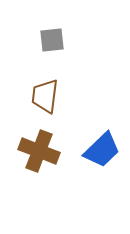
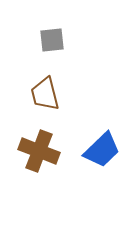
brown trapezoid: moved 2 px up; rotated 21 degrees counterclockwise
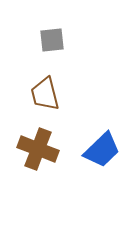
brown cross: moved 1 px left, 2 px up
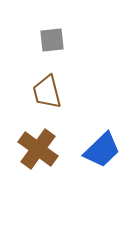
brown trapezoid: moved 2 px right, 2 px up
brown cross: rotated 15 degrees clockwise
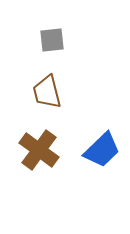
brown cross: moved 1 px right, 1 px down
